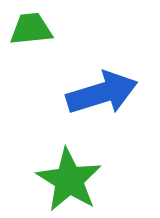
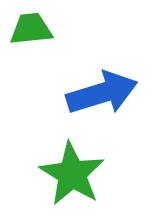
green star: moved 3 px right, 6 px up
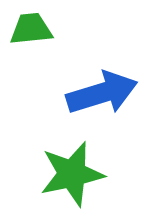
green star: rotated 28 degrees clockwise
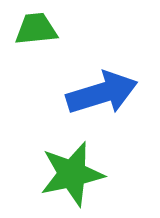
green trapezoid: moved 5 px right
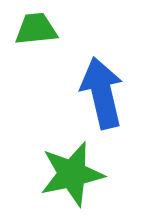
blue arrow: rotated 86 degrees counterclockwise
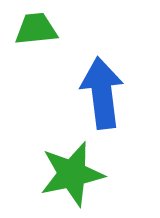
blue arrow: rotated 6 degrees clockwise
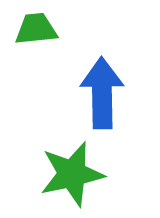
blue arrow: rotated 6 degrees clockwise
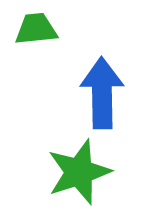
green star: moved 7 px right, 2 px up; rotated 6 degrees counterclockwise
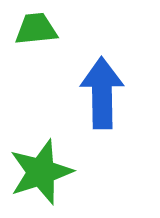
green star: moved 38 px left
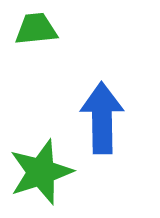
blue arrow: moved 25 px down
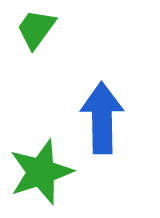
green trapezoid: rotated 48 degrees counterclockwise
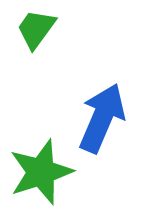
blue arrow: rotated 24 degrees clockwise
